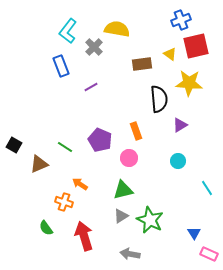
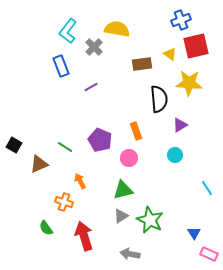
cyan circle: moved 3 px left, 6 px up
orange arrow: moved 3 px up; rotated 28 degrees clockwise
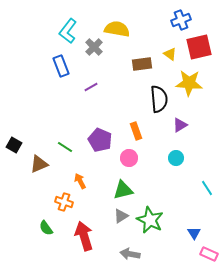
red square: moved 3 px right, 1 px down
cyan circle: moved 1 px right, 3 px down
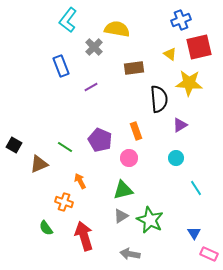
cyan L-shape: moved 11 px up
brown rectangle: moved 8 px left, 4 px down
cyan line: moved 11 px left
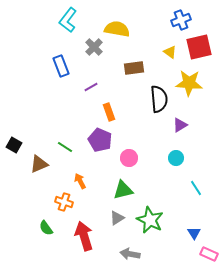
yellow triangle: moved 2 px up
orange rectangle: moved 27 px left, 19 px up
gray triangle: moved 4 px left, 2 px down
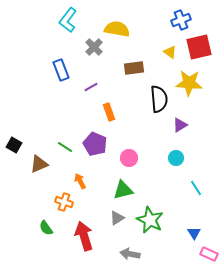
blue rectangle: moved 4 px down
purple pentagon: moved 5 px left, 4 px down
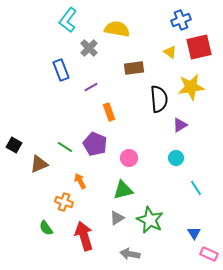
gray cross: moved 5 px left, 1 px down
yellow star: moved 2 px right, 4 px down; rotated 12 degrees counterclockwise
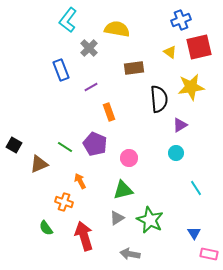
cyan circle: moved 5 px up
pink rectangle: rotated 12 degrees counterclockwise
